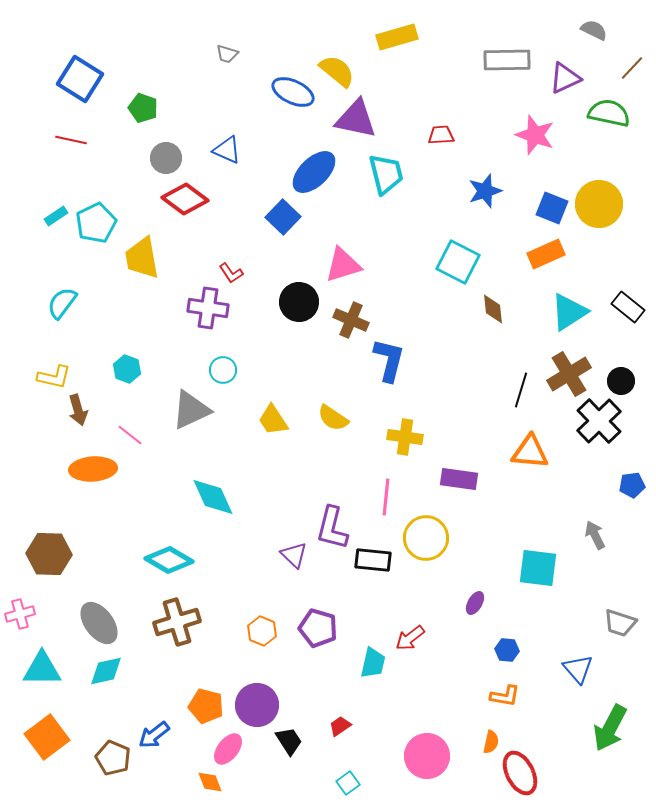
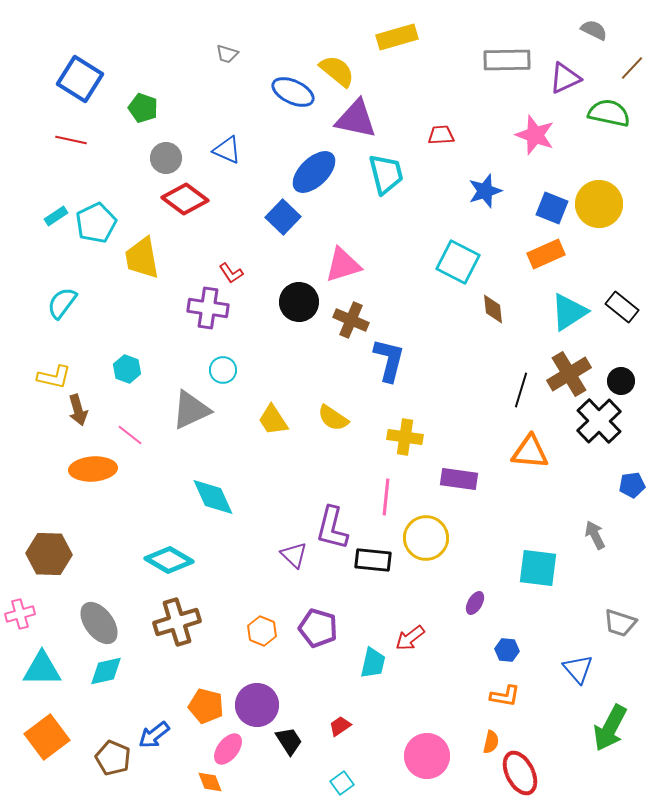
black rectangle at (628, 307): moved 6 px left
cyan square at (348, 783): moved 6 px left
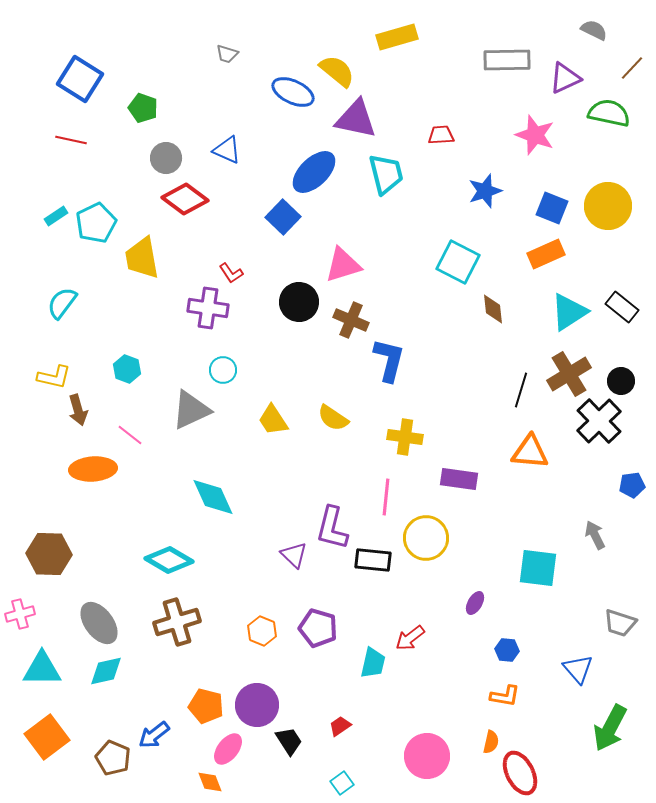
yellow circle at (599, 204): moved 9 px right, 2 px down
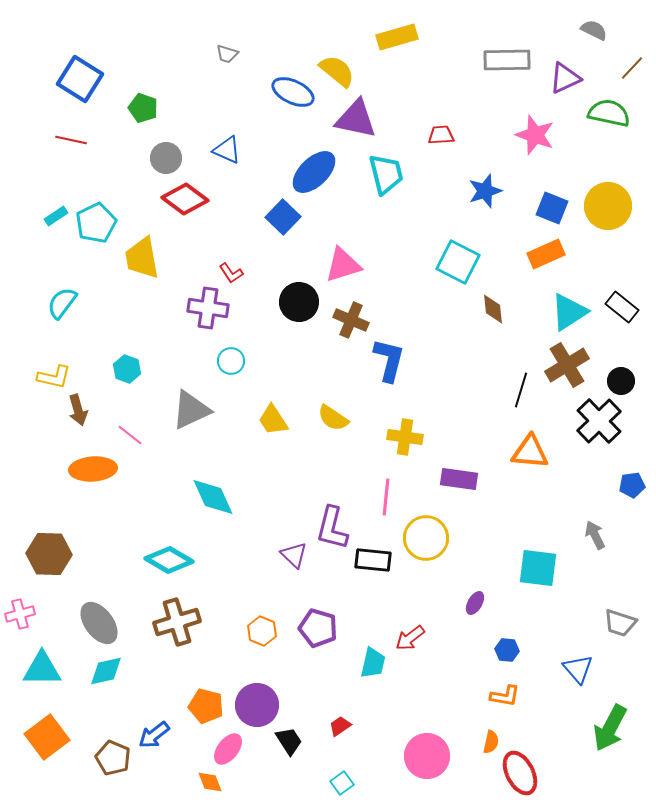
cyan circle at (223, 370): moved 8 px right, 9 px up
brown cross at (569, 374): moved 2 px left, 9 px up
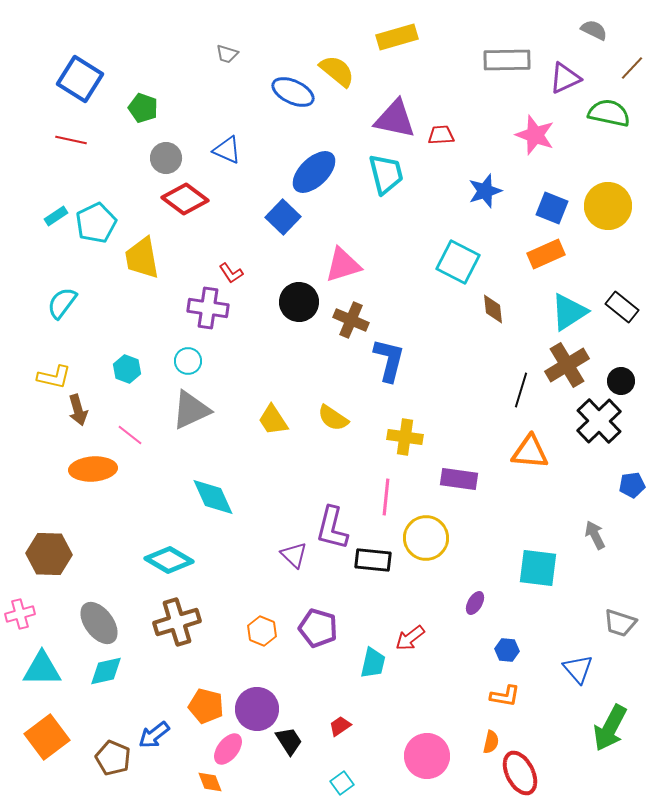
purple triangle at (356, 119): moved 39 px right
cyan circle at (231, 361): moved 43 px left
purple circle at (257, 705): moved 4 px down
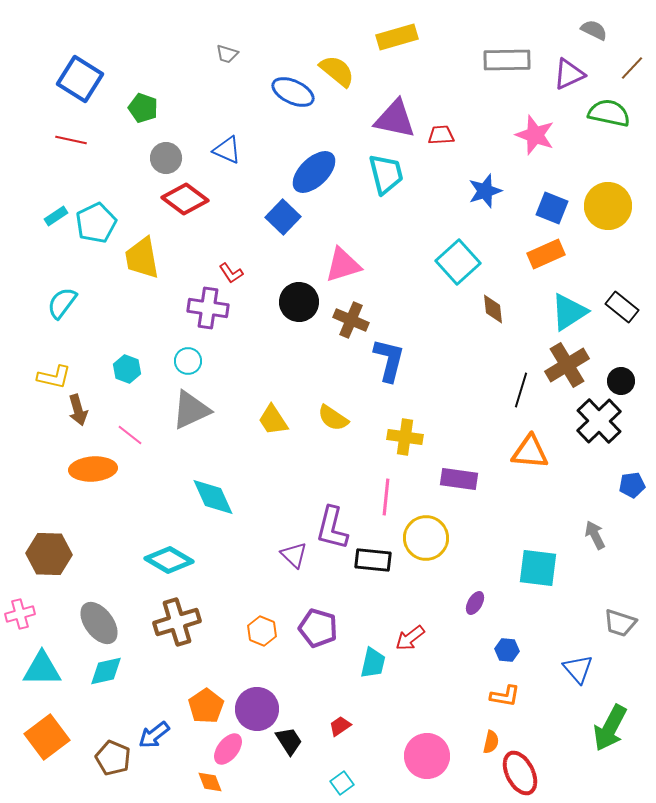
purple triangle at (565, 78): moved 4 px right, 4 px up
cyan square at (458, 262): rotated 21 degrees clockwise
orange pentagon at (206, 706): rotated 24 degrees clockwise
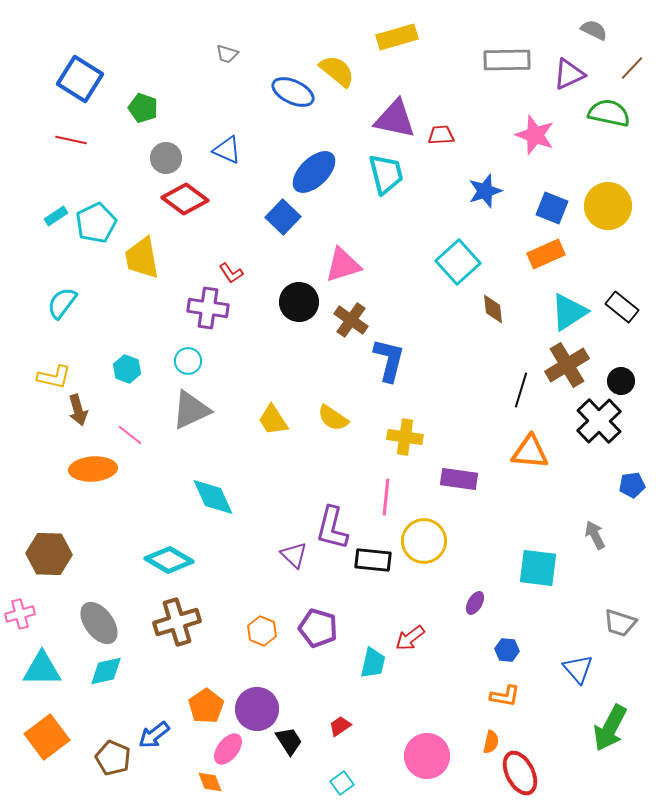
brown cross at (351, 320): rotated 12 degrees clockwise
yellow circle at (426, 538): moved 2 px left, 3 px down
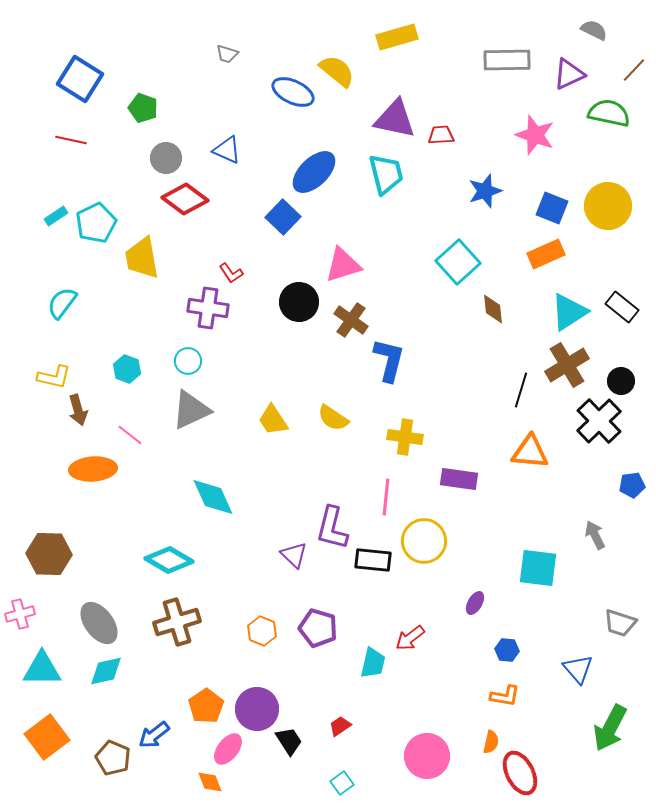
brown line at (632, 68): moved 2 px right, 2 px down
